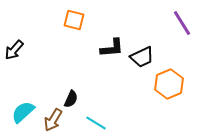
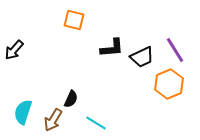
purple line: moved 7 px left, 27 px down
cyan semicircle: rotated 30 degrees counterclockwise
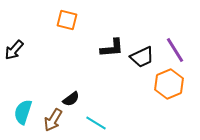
orange square: moved 7 px left
black semicircle: rotated 30 degrees clockwise
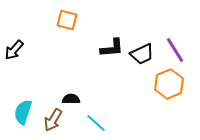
black trapezoid: moved 3 px up
black semicircle: rotated 144 degrees counterclockwise
cyan line: rotated 10 degrees clockwise
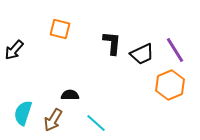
orange square: moved 7 px left, 9 px down
black L-shape: moved 5 px up; rotated 80 degrees counterclockwise
orange hexagon: moved 1 px right, 1 px down
black semicircle: moved 1 px left, 4 px up
cyan semicircle: moved 1 px down
